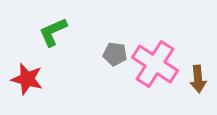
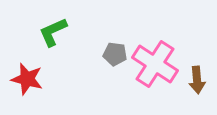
brown arrow: moved 1 px left, 1 px down
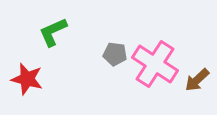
brown arrow: rotated 52 degrees clockwise
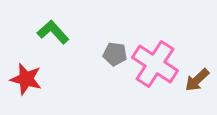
green L-shape: rotated 72 degrees clockwise
red star: moved 1 px left
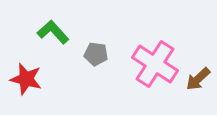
gray pentagon: moved 19 px left
brown arrow: moved 1 px right, 1 px up
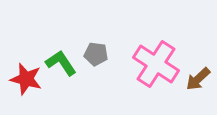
green L-shape: moved 8 px right, 31 px down; rotated 8 degrees clockwise
pink cross: moved 1 px right
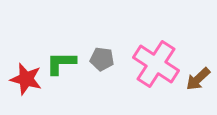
gray pentagon: moved 6 px right, 5 px down
green L-shape: rotated 56 degrees counterclockwise
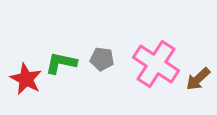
green L-shape: rotated 12 degrees clockwise
red star: rotated 12 degrees clockwise
